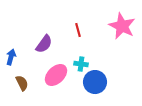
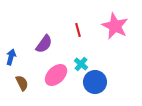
pink star: moved 7 px left
cyan cross: rotated 32 degrees clockwise
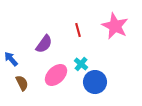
blue arrow: moved 2 px down; rotated 56 degrees counterclockwise
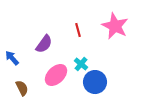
blue arrow: moved 1 px right, 1 px up
brown semicircle: moved 5 px down
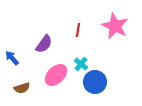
red line: rotated 24 degrees clockwise
brown semicircle: rotated 98 degrees clockwise
